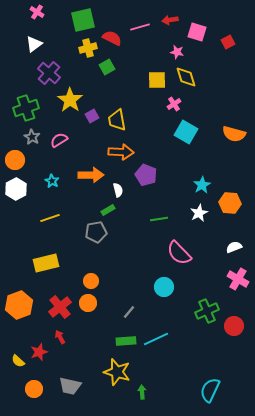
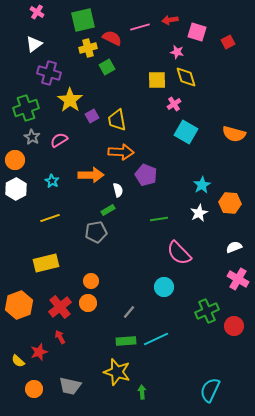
purple cross at (49, 73): rotated 25 degrees counterclockwise
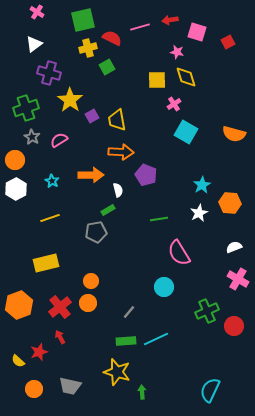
pink semicircle at (179, 253): rotated 12 degrees clockwise
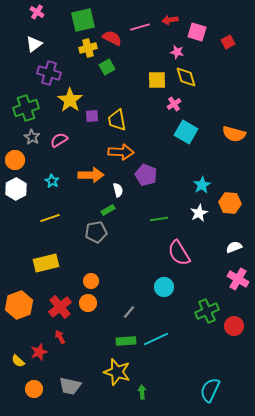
purple square at (92, 116): rotated 24 degrees clockwise
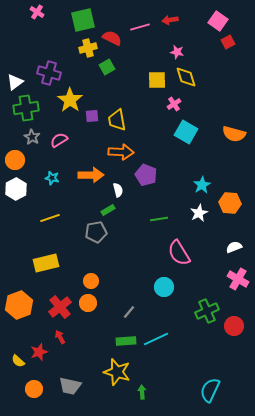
pink square at (197, 32): moved 21 px right, 11 px up; rotated 18 degrees clockwise
white triangle at (34, 44): moved 19 px left, 38 px down
green cross at (26, 108): rotated 10 degrees clockwise
cyan star at (52, 181): moved 3 px up; rotated 16 degrees counterclockwise
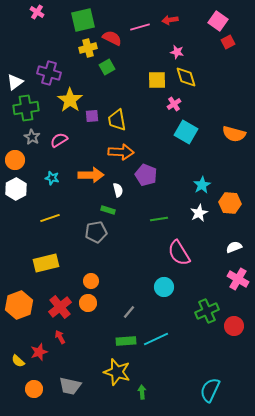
green rectangle at (108, 210): rotated 48 degrees clockwise
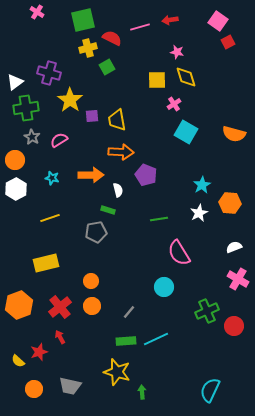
orange circle at (88, 303): moved 4 px right, 3 px down
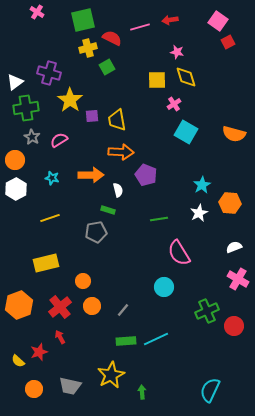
orange circle at (91, 281): moved 8 px left
gray line at (129, 312): moved 6 px left, 2 px up
yellow star at (117, 372): moved 6 px left, 3 px down; rotated 28 degrees clockwise
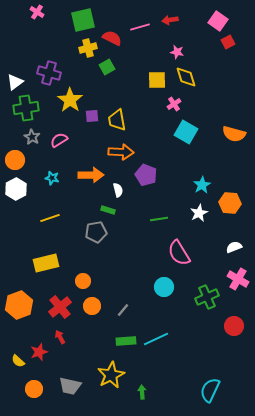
green cross at (207, 311): moved 14 px up
